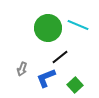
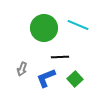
green circle: moved 4 px left
black line: rotated 36 degrees clockwise
green square: moved 6 px up
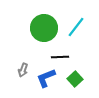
cyan line: moved 2 px left, 2 px down; rotated 75 degrees counterclockwise
gray arrow: moved 1 px right, 1 px down
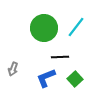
gray arrow: moved 10 px left, 1 px up
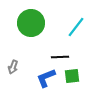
green circle: moved 13 px left, 5 px up
gray arrow: moved 2 px up
green square: moved 3 px left, 3 px up; rotated 35 degrees clockwise
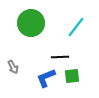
gray arrow: rotated 48 degrees counterclockwise
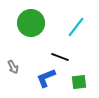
black line: rotated 24 degrees clockwise
green square: moved 7 px right, 6 px down
